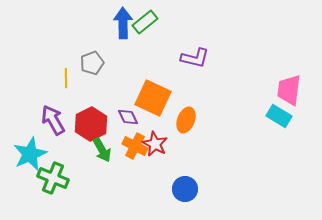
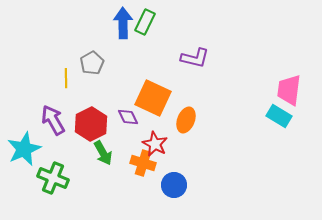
green rectangle: rotated 25 degrees counterclockwise
gray pentagon: rotated 10 degrees counterclockwise
orange cross: moved 8 px right, 17 px down; rotated 10 degrees counterclockwise
green arrow: moved 1 px right, 3 px down
cyan star: moved 6 px left, 5 px up
blue circle: moved 11 px left, 4 px up
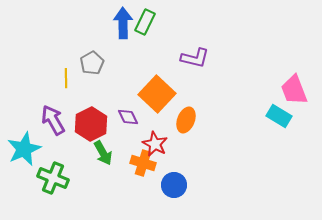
pink trapezoid: moved 5 px right; rotated 28 degrees counterclockwise
orange square: moved 4 px right, 4 px up; rotated 18 degrees clockwise
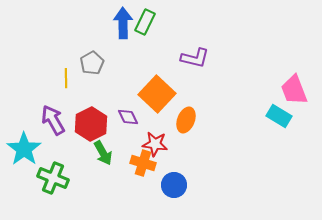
red star: rotated 20 degrees counterclockwise
cyan star: rotated 12 degrees counterclockwise
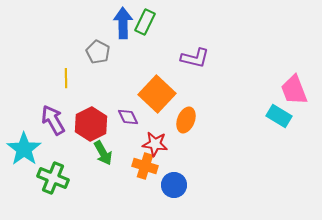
gray pentagon: moved 6 px right, 11 px up; rotated 15 degrees counterclockwise
orange cross: moved 2 px right, 3 px down
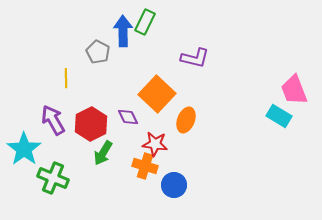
blue arrow: moved 8 px down
green arrow: rotated 60 degrees clockwise
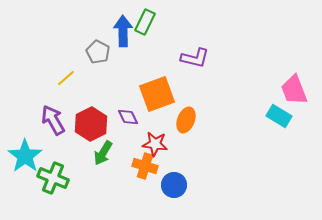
yellow line: rotated 48 degrees clockwise
orange square: rotated 27 degrees clockwise
cyan star: moved 1 px right, 7 px down
